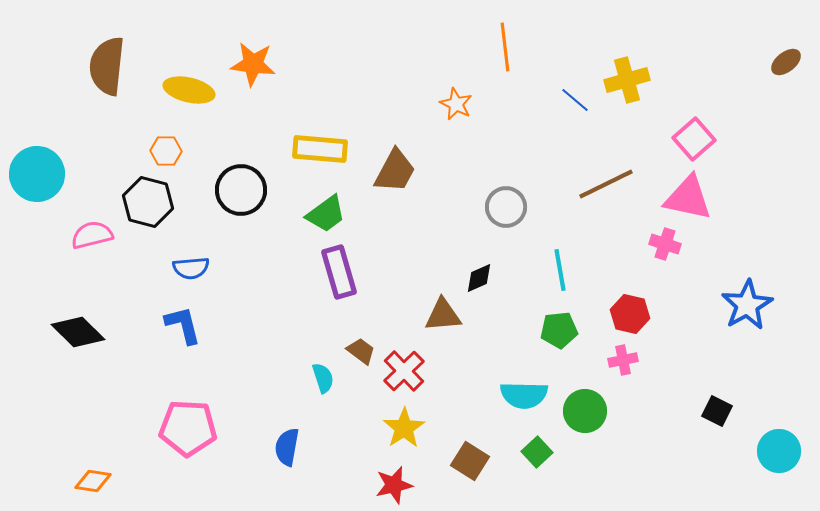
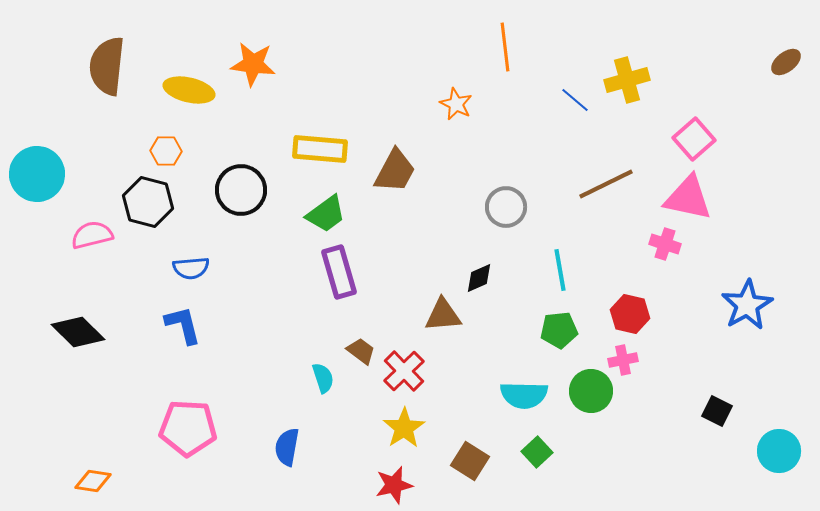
green circle at (585, 411): moved 6 px right, 20 px up
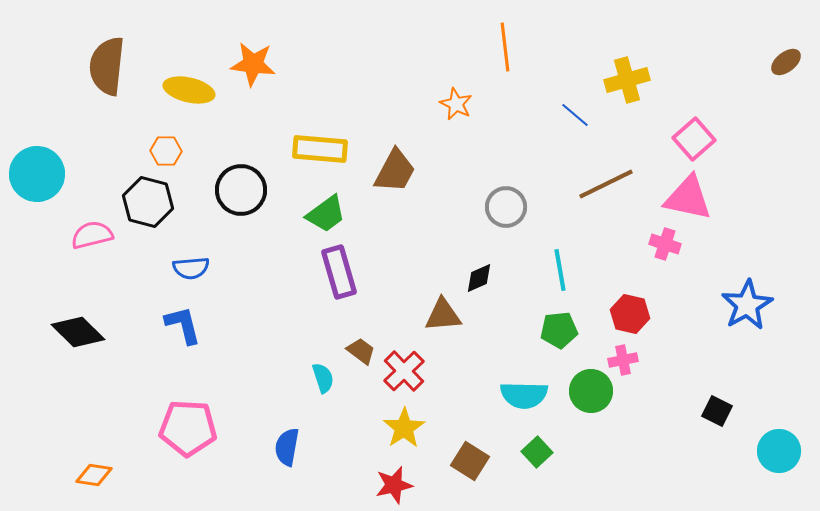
blue line at (575, 100): moved 15 px down
orange diamond at (93, 481): moved 1 px right, 6 px up
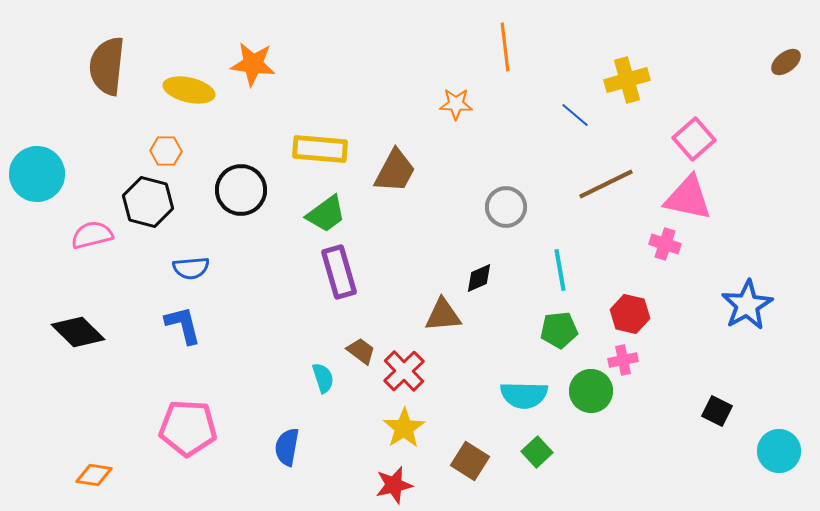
orange star at (456, 104): rotated 24 degrees counterclockwise
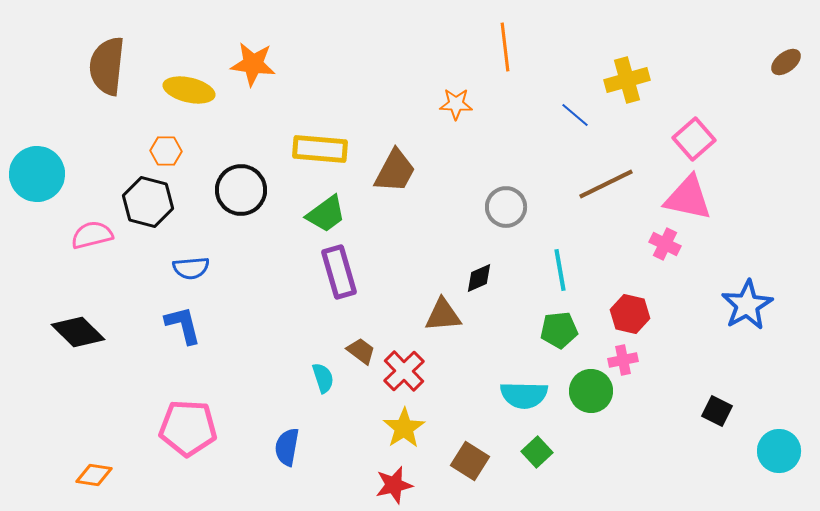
pink cross at (665, 244): rotated 8 degrees clockwise
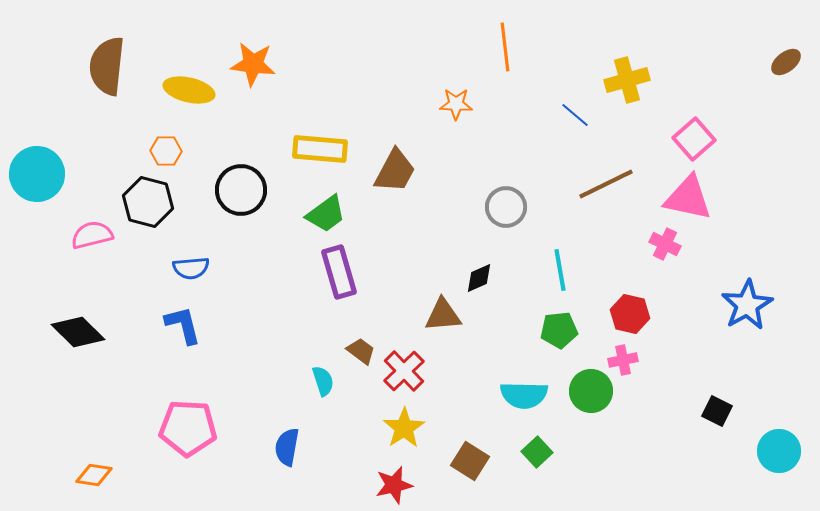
cyan semicircle at (323, 378): moved 3 px down
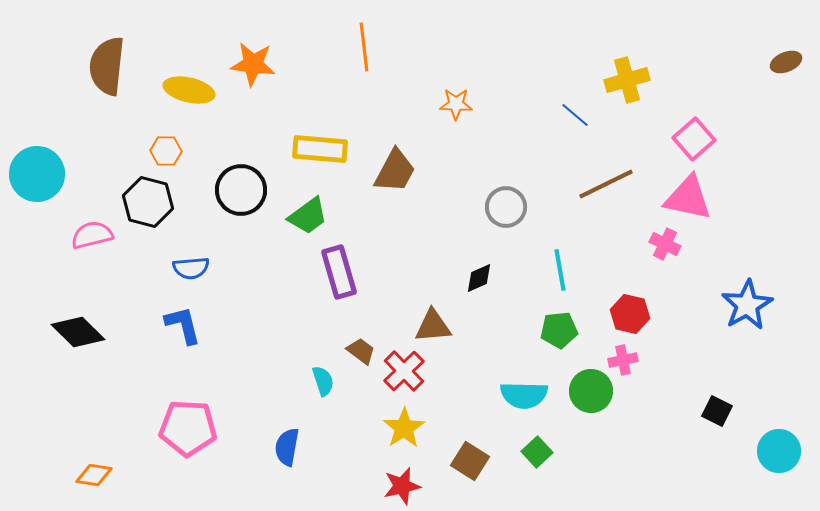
orange line at (505, 47): moved 141 px left
brown ellipse at (786, 62): rotated 16 degrees clockwise
green trapezoid at (326, 214): moved 18 px left, 2 px down
brown triangle at (443, 315): moved 10 px left, 11 px down
red star at (394, 485): moved 8 px right, 1 px down
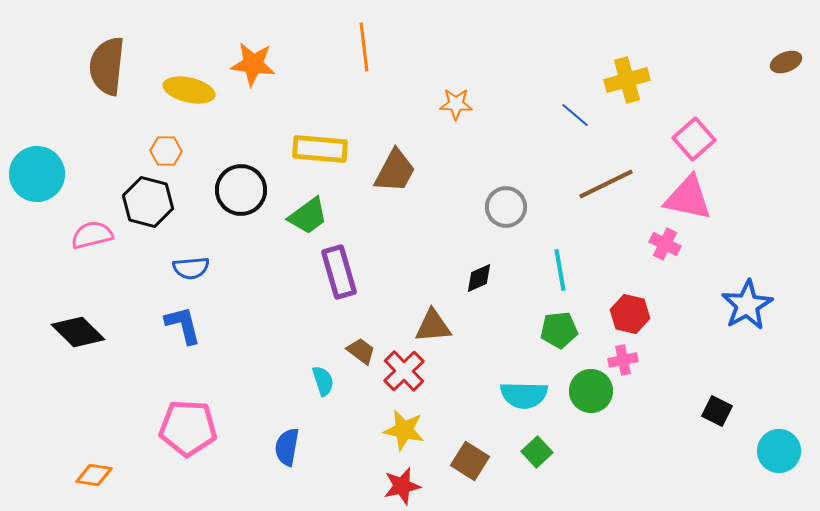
yellow star at (404, 428): moved 2 px down; rotated 27 degrees counterclockwise
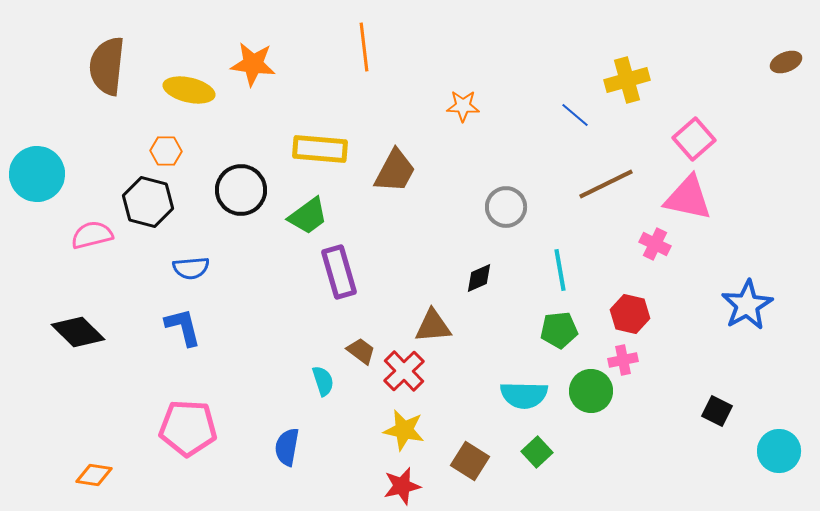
orange star at (456, 104): moved 7 px right, 2 px down
pink cross at (665, 244): moved 10 px left
blue L-shape at (183, 325): moved 2 px down
